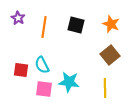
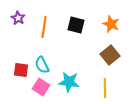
pink square: moved 3 px left, 2 px up; rotated 24 degrees clockwise
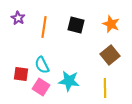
red square: moved 4 px down
cyan star: moved 1 px up
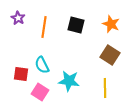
brown square: rotated 18 degrees counterclockwise
pink square: moved 1 px left, 5 px down
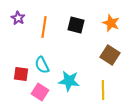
orange star: moved 1 px up
yellow line: moved 2 px left, 2 px down
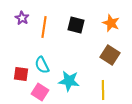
purple star: moved 4 px right
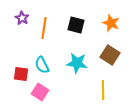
orange line: moved 1 px down
cyan star: moved 8 px right, 18 px up
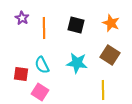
orange line: rotated 10 degrees counterclockwise
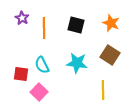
pink square: moved 1 px left; rotated 12 degrees clockwise
